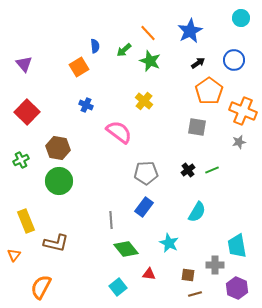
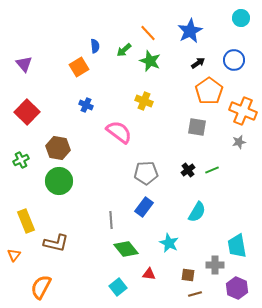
yellow cross: rotated 18 degrees counterclockwise
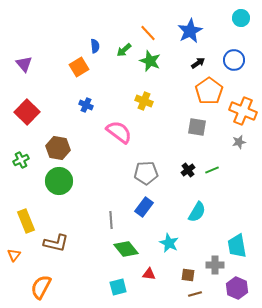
cyan square: rotated 24 degrees clockwise
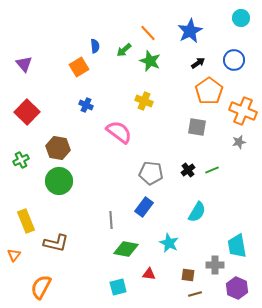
gray pentagon: moved 5 px right; rotated 10 degrees clockwise
green diamond: rotated 40 degrees counterclockwise
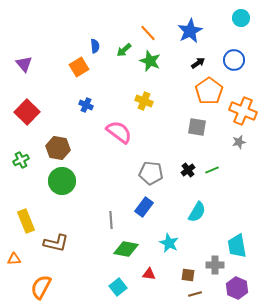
green circle: moved 3 px right
orange triangle: moved 4 px down; rotated 48 degrees clockwise
cyan square: rotated 24 degrees counterclockwise
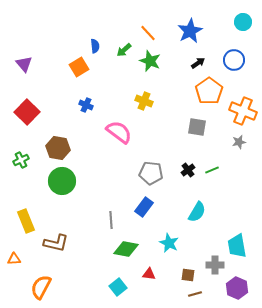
cyan circle: moved 2 px right, 4 px down
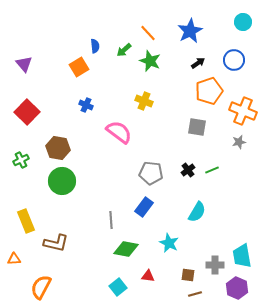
orange pentagon: rotated 16 degrees clockwise
cyan trapezoid: moved 5 px right, 10 px down
red triangle: moved 1 px left, 2 px down
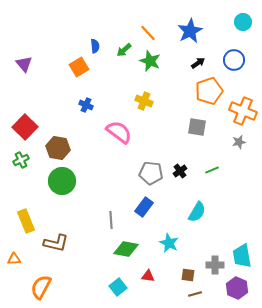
red square: moved 2 px left, 15 px down
black cross: moved 8 px left, 1 px down
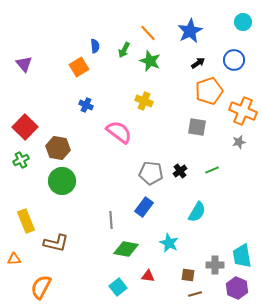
green arrow: rotated 21 degrees counterclockwise
